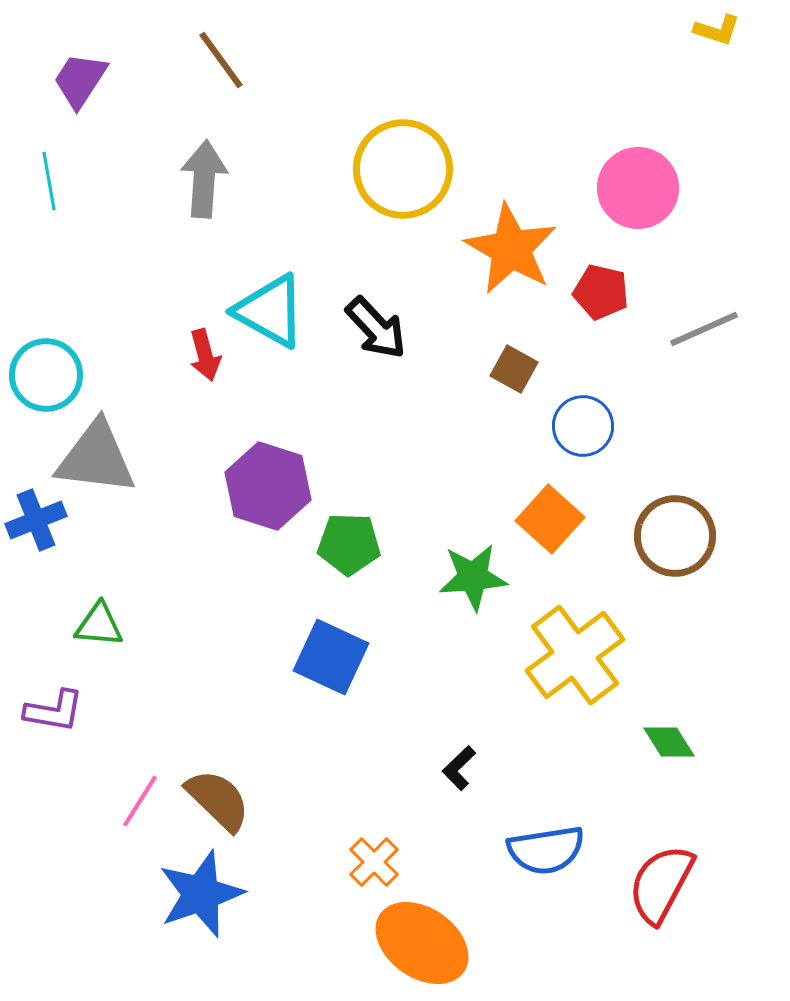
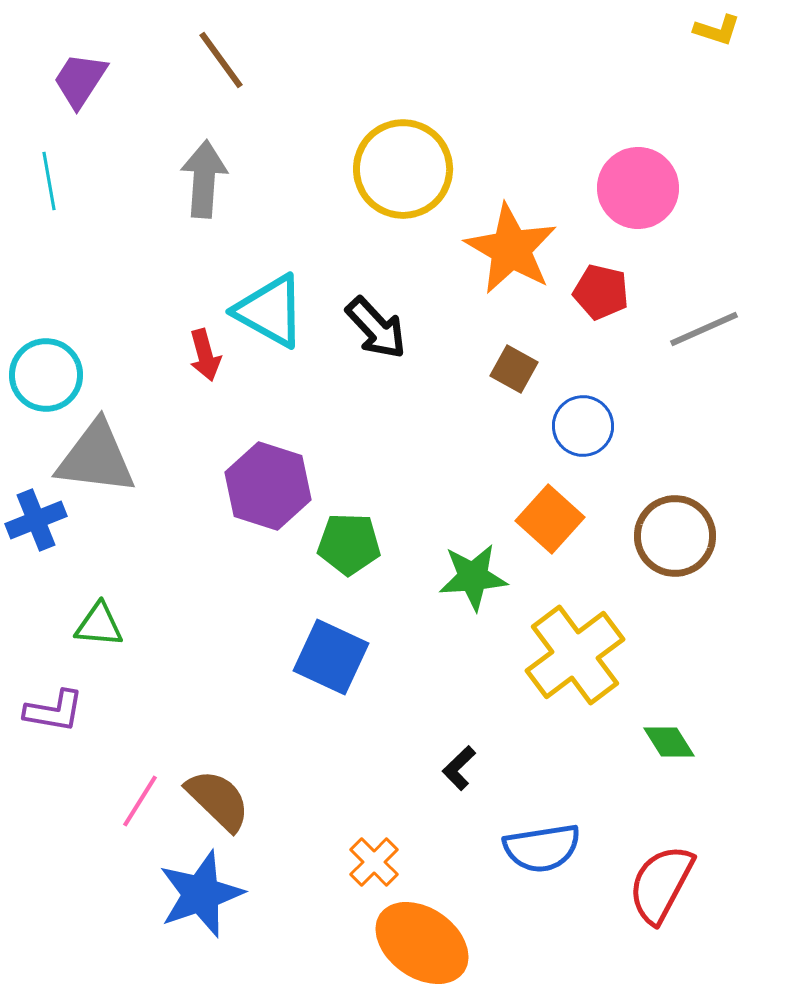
blue semicircle: moved 4 px left, 2 px up
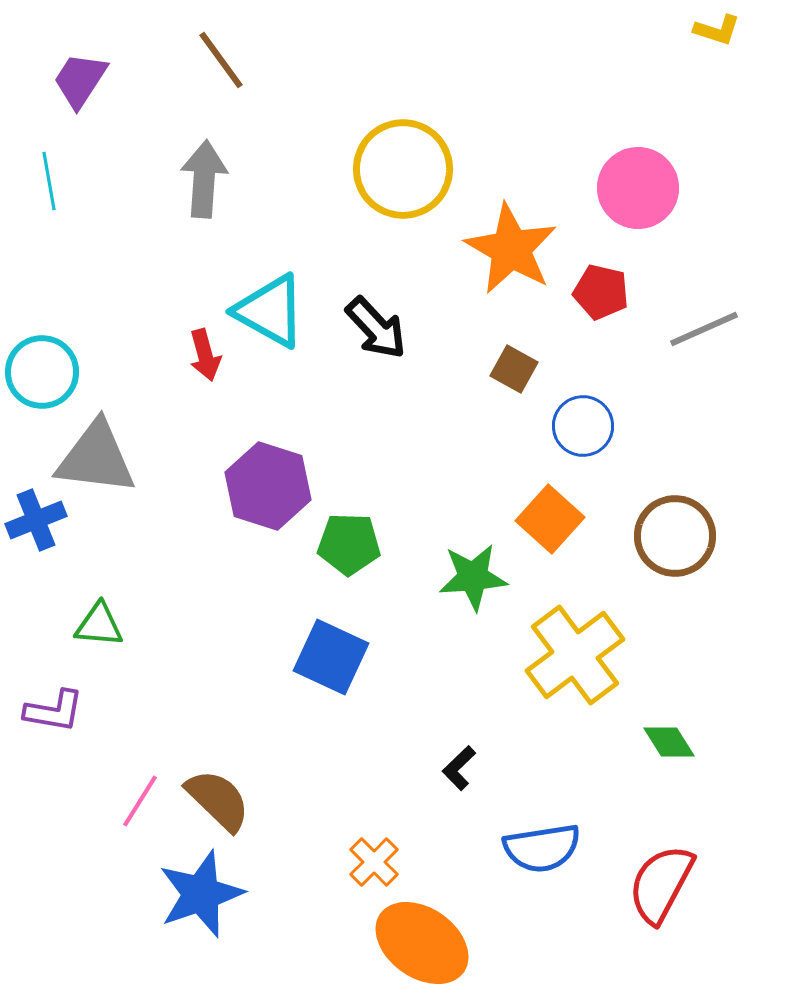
cyan circle: moved 4 px left, 3 px up
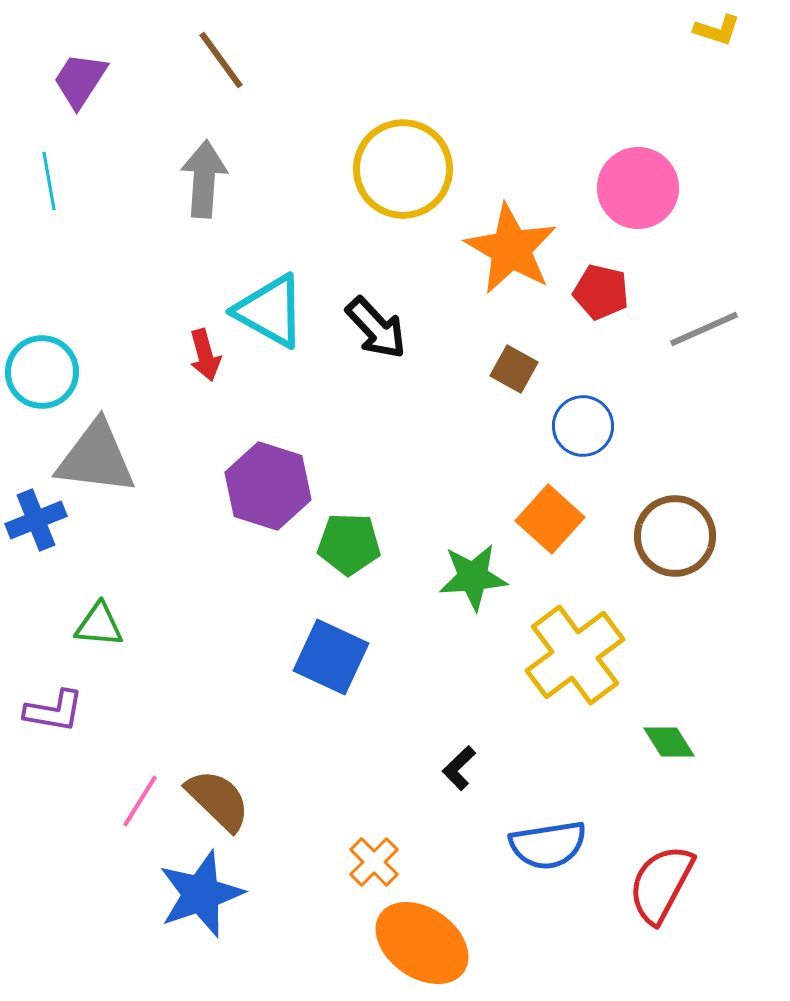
blue semicircle: moved 6 px right, 3 px up
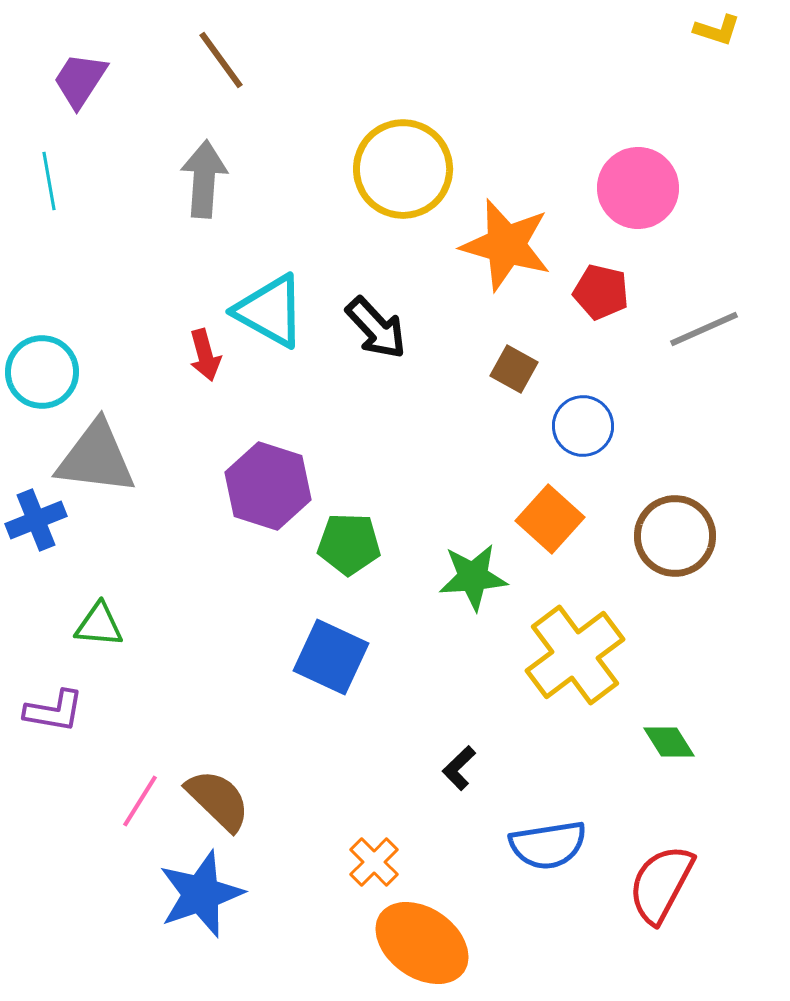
orange star: moved 5 px left, 4 px up; rotated 14 degrees counterclockwise
